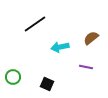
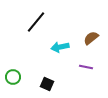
black line: moved 1 px right, 2 px up; rotated 15 degrees counterclockwise
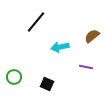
brown semicircle: moved 1 px right, 2 px up
green circle: moved 1 px right
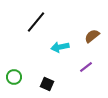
purple line: rotated 48 degrees counterclockwise
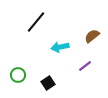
purple line: moved 1 px left, 1 px up
green circle: moved 4 px right, 2 px up
black square: moved 1 px right, 1 px up; rotated 32 degrees clockwise
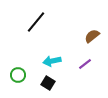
cyan arrow: moved 8 px left, 14 px down
purple line: moved 2 px up
black square: rotated 24 degrees counterclockwise
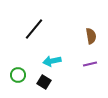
black line: moved 2 px left, 7 px down
brown semicircle: moved 1 px left; rotated 119 degrees clockwise
purple line: moved 5 px right; rotated 24 degrees clockwise
black square: moved 4 px left, 1 px up
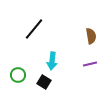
cyan arrow: rotated 72 degrees counterclockwise
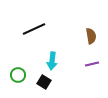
black line: rotated 25 degrees clockwise
purple line: moved 2 px right
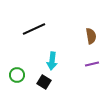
green circle: moved 1 px left
